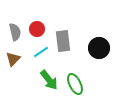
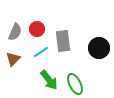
gray semicircle: rotated 36 degrees clockwise
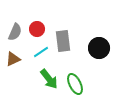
brown triangle: rotated 21 degrees clockwise
green arrow: moved 1 px up
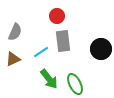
red circle: moved 20 px right, 13 px up
black circle: moved 2 px right, 1 px down
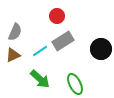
gray rectangle: rotated 65 degrees clockwise
cyan line: moved 1 px left, 1 px up
brown triangle: moved 4 px up
green arrow: moved 9 px left; rotated 10 degrees counterclockwise
